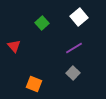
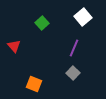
white square: moved 4 px right
purple line: rotated 36 degrees counterclockwise
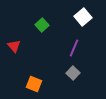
green square: moved 2 px down
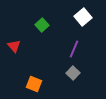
purple line: moved 1 px down
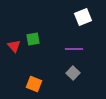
white square: rotated 18 degrees clockwise
green square: moved 9 px left, 14 px down; rotated 32 degrees clockwise
purple line: rotated 66 degrees clockwise
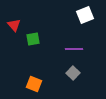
white square: moved 2 px right, 2 px up
red triangle: moved 21 px up
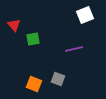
purple line: rotated 12 degrees counterclockwise
gray square: moved 15 px left, 6 px down; rotated 24 degrees counterclockwise
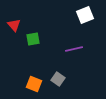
gray square: rotated 16 degrees clockwise
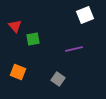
red triangle: moved 1 px right, 1 px down
orange square: moved 16 px left, 12 px up
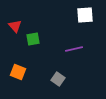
white square: rotated 18 degrees clockwise
